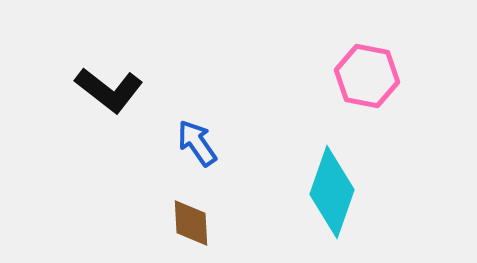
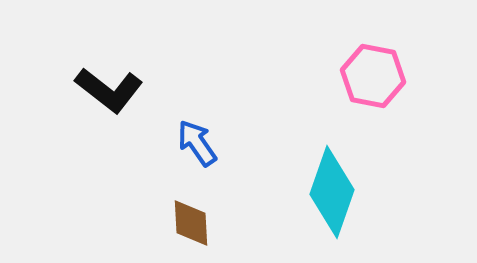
pink hexagon: moved 6 px right
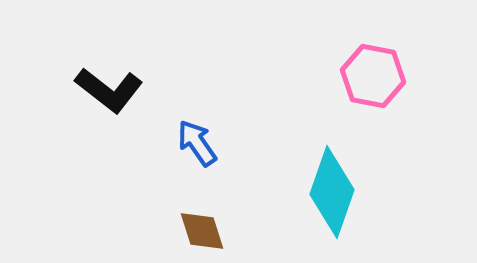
brown diamond: moved 11 px right, 8 px down; rotated 15 degrees counterclockwise
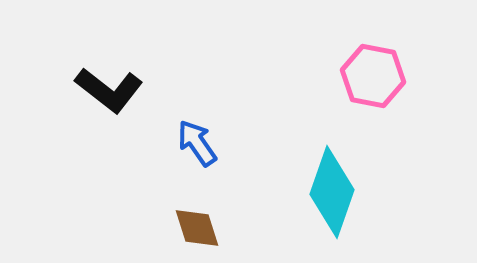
brown diamond: moved 5 px left, 3 px up
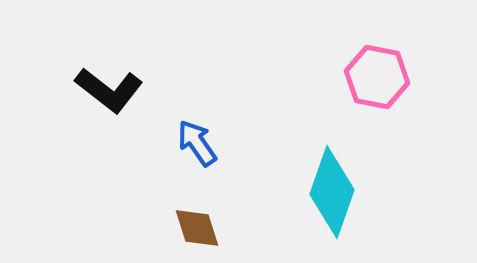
pink hexagon: moved 4 px right, 1 px down
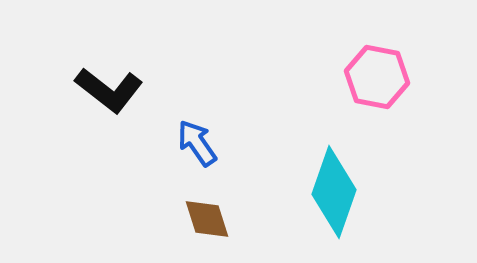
cyan diamond: moved 2 px right
brown diamond: moved 10 px right, 9 px up
